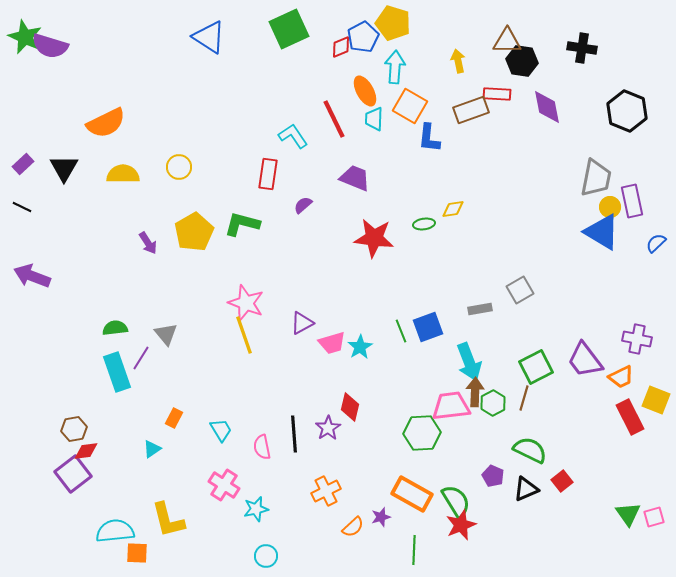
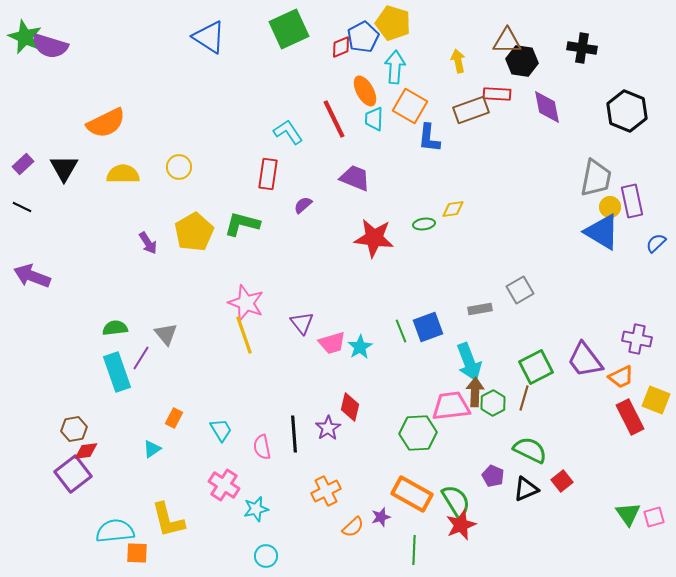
cyan L-shape at (293, 136): moved 5 px left, 4 px up
purple triangle at (302, 323): rotated 40 degrees counterclockwise
green hexagon at (422, 433): moved 4 px left
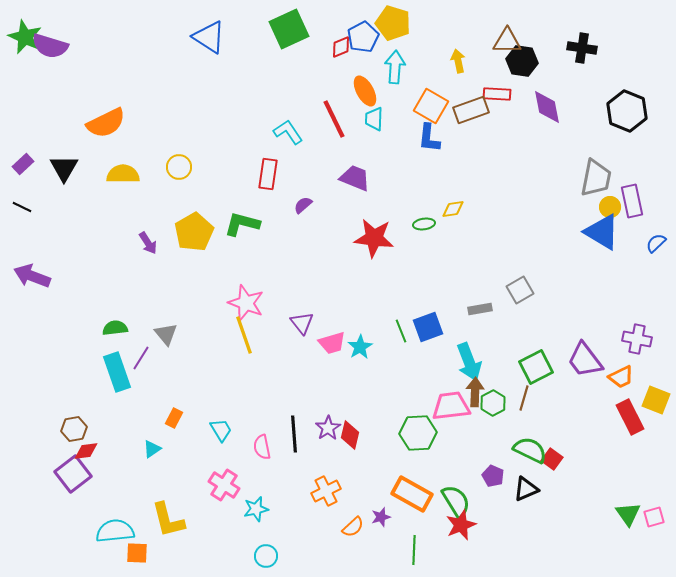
orange square at (410, 106): moved 21 px right
red diamond at (350, 407): moved 28 px down
red square at (562, 481): moved 10 px left, 22 px up; rotated 15 degrees counterclockwise
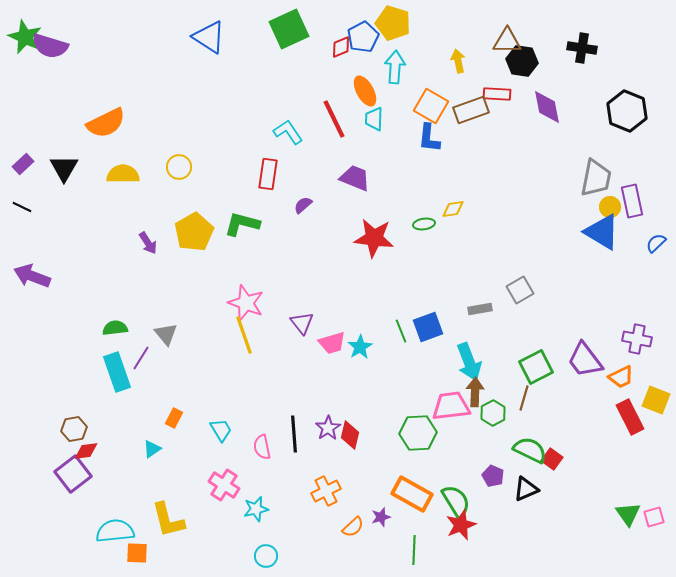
green hexagon at (493, 403): moved 10 px down
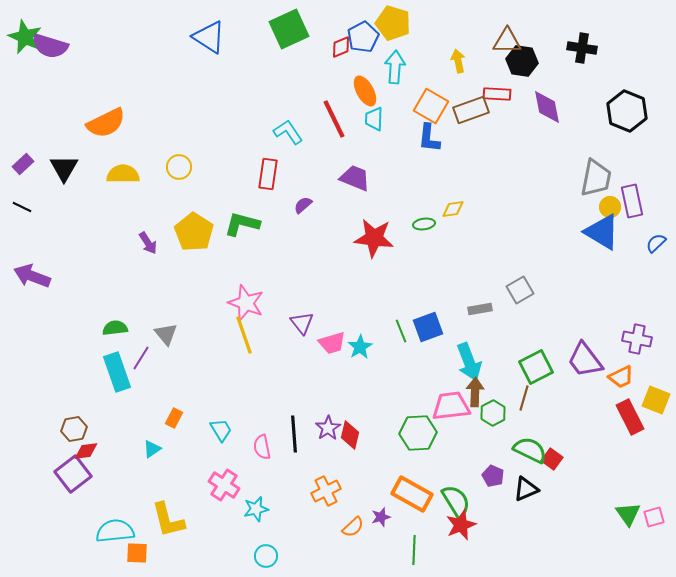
yellow pentagon at (194, 232): rotated 9 degrees counterclockwise
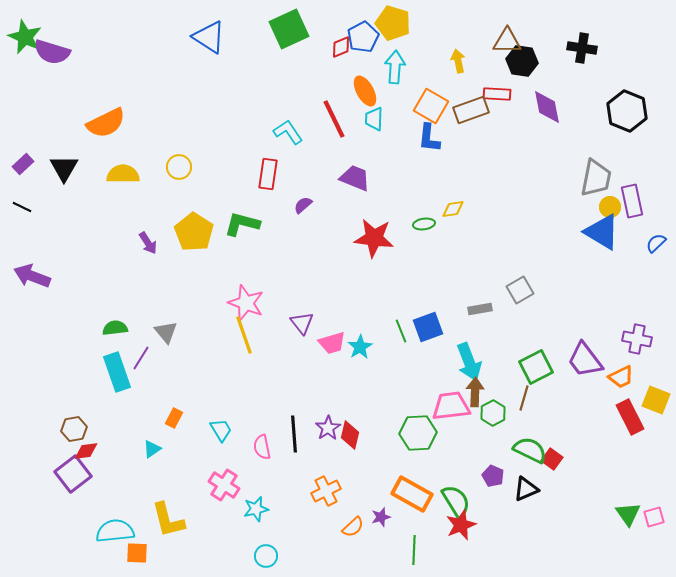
purple semicircle at (50, 46): moved 2 px right, 6 px down
gray triangle at (166, 334): moved 2 px up
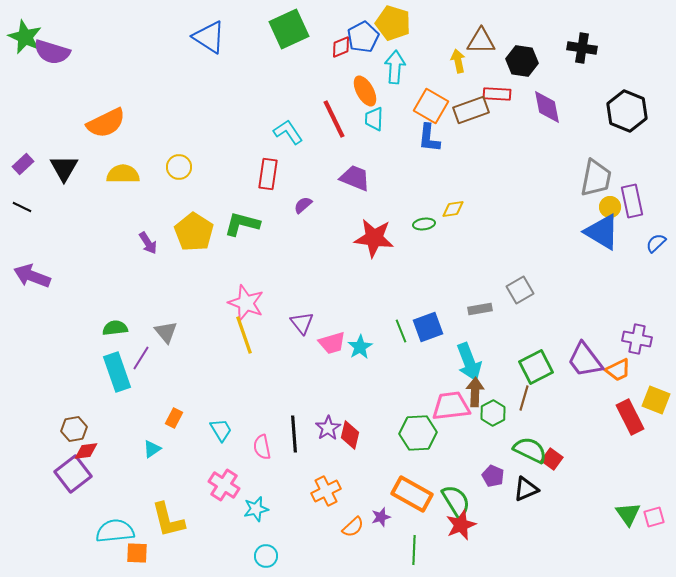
brown triangle at (507, 41): moved 26 px left
orange trapezoid at (621, 377): moved 3 px left, 7 px up
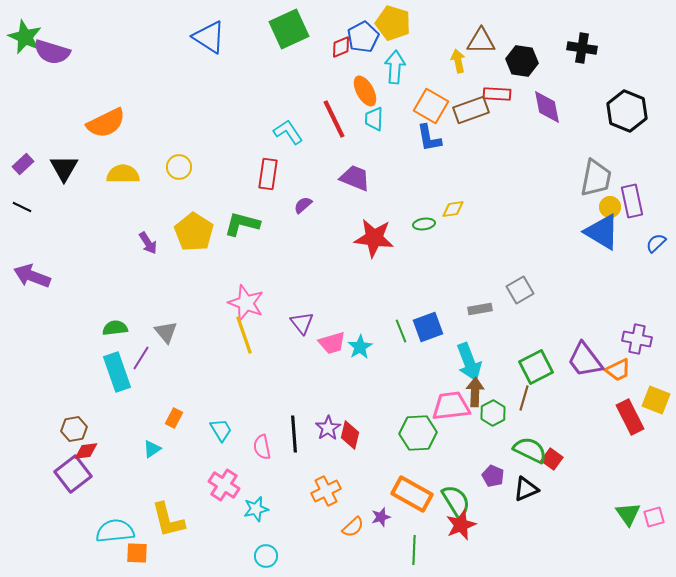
blue L-shape at (429, 138): rotated 16 degrees counterclockwise
